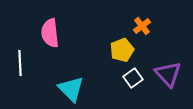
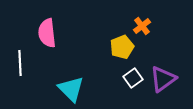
pink semicircle: moved 3 px left
yellow pentagon: moved 3 px up
purple triangle: moved 5 px left, 5 px down; rotated 36 degrees clockwise
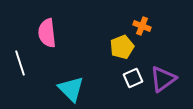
orange cross: rotated 30 degrees counterclockwise
white line: rotated 15 degrees counterclockwise
white square: rotated 12 degrees clockwise
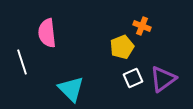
white line: moved 2 px right, 1 px up
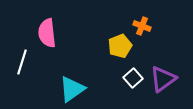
yellow pentagon: moved 2 px left, 1 px up
white line: rotated 35 degrees clockwise
white square: rotated 18 degrees counterclockwise
cyan triangle: moved 1 px right; rotated 40 degrees clockwise
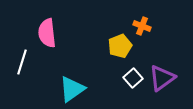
purple triangle: moved 1 px left, 1 px up
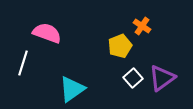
orange cross: rotated 12 degrees clockwise
pink semicircle: rotated 116 degrees clockwise
white line: moved 1 px right, 1 px down
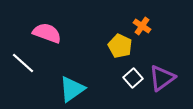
yellow pentagon: rotated 25 degrees counterclockwise
white line: rotated 65 degrees counterclockwise
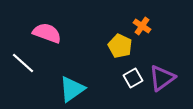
white square: rotated 12 degrees clockwise
